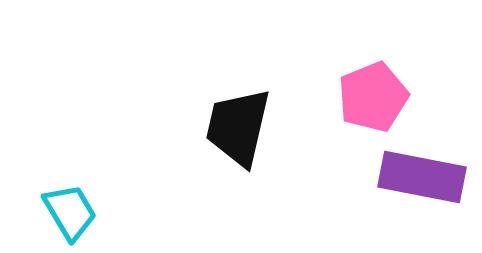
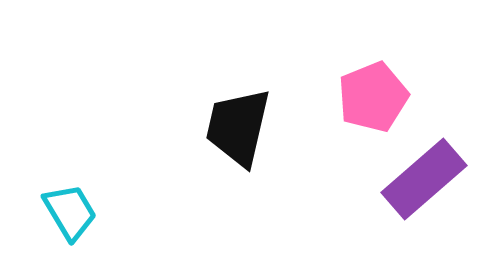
purple rectangle: moved 2 px right, 2 px down; rotated 52 degrees counterclockwise
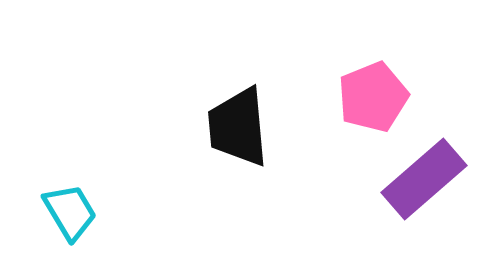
black trapezoid: rotated 18 degrees counterclockwise
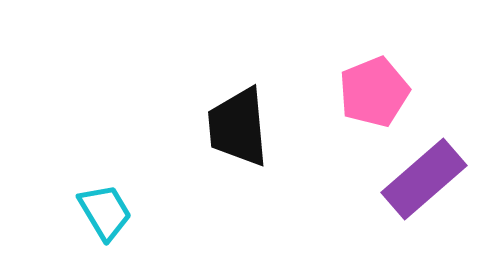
pink pentagon: moved 1 px right, 5 px up
cyan trapezoid: moved 35 px right
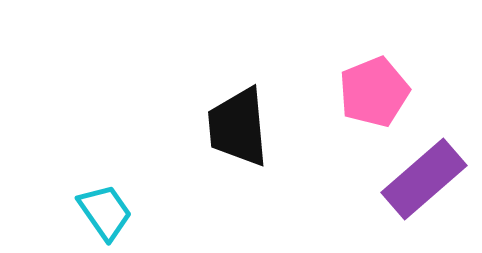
cyan trapezoid: rotated 4 degrees counterclockwise
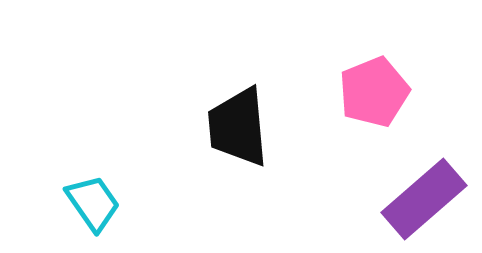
purple rectangle: moved 20 px down
cyan trapezoid: moved 12 px left, 9 px up
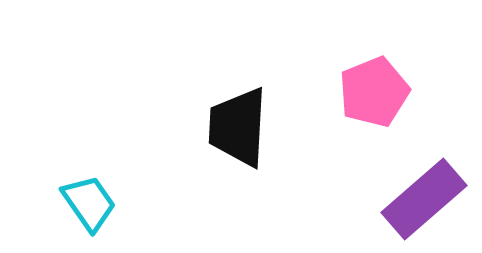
black trapezoid: rotated 8 degrees clockwise
cyan trapezoid: moved 4 px left
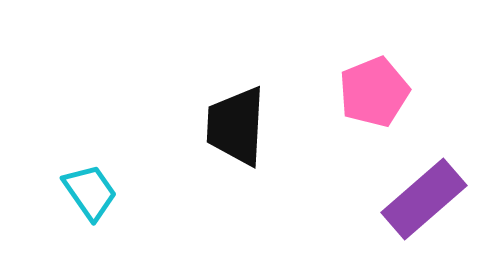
black trapezoid: moved 2 px left, 1 px up
cyan trapezoid: moved 1 px right, 11 px up
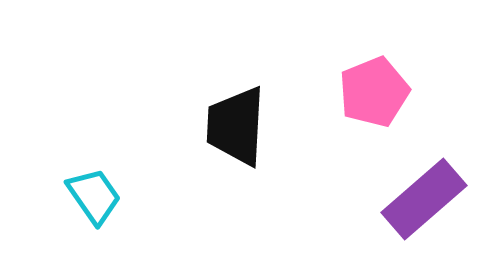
cyan trapezoid: moved 4 px right, 4 px down
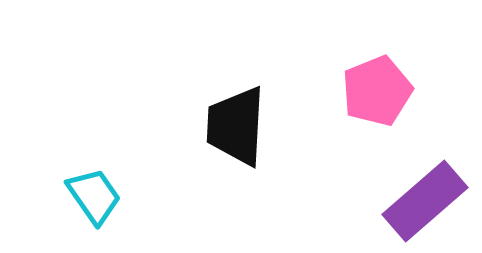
pink pentagon: moved 3 px right, 1 px up
purple rectangle: moved 1 px right, 2 px down
